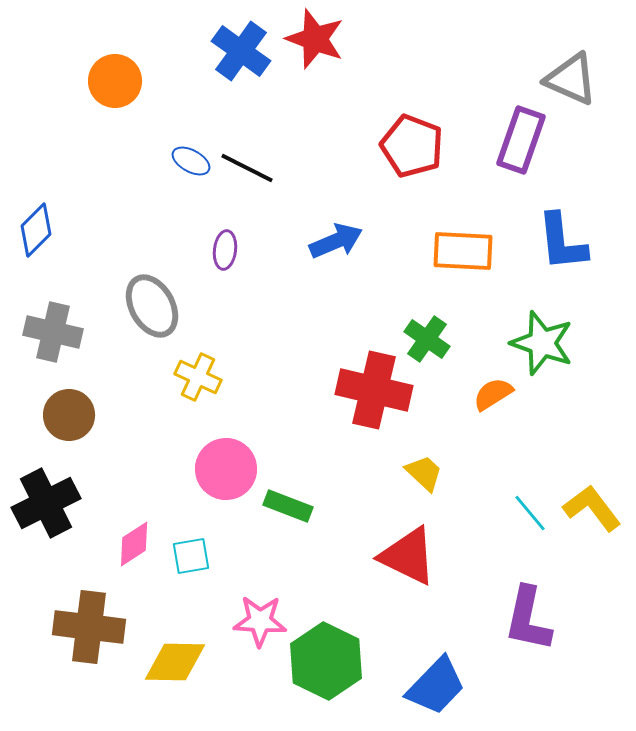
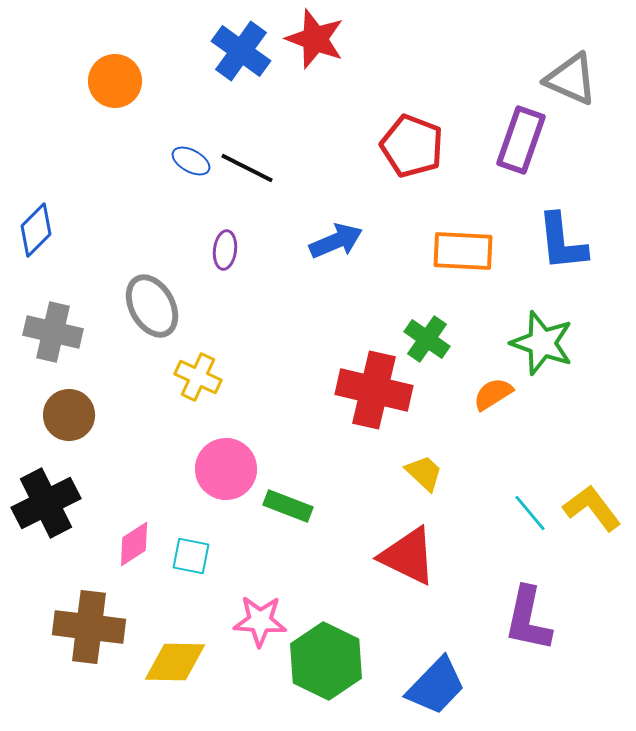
cyan square: rotated 21 degrees clockwise
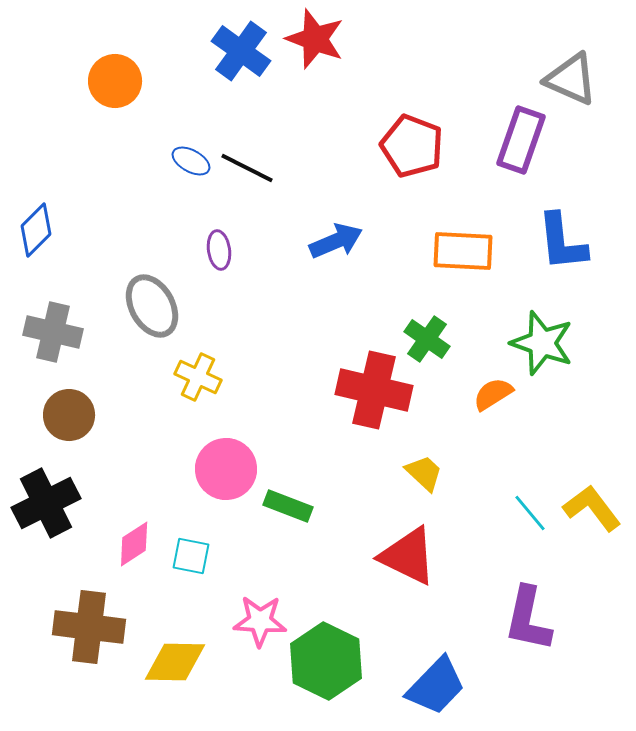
purple ellipse: moved 6 px left; rotated 15 degrees counterclockwise
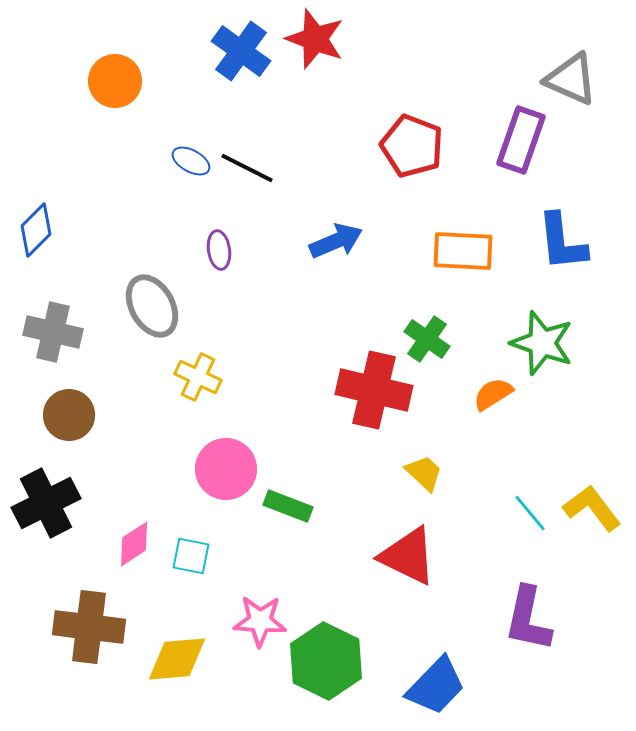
yellow diamond: moved 2 px right, 3 px up; rotated 6 degrees counterclockwise
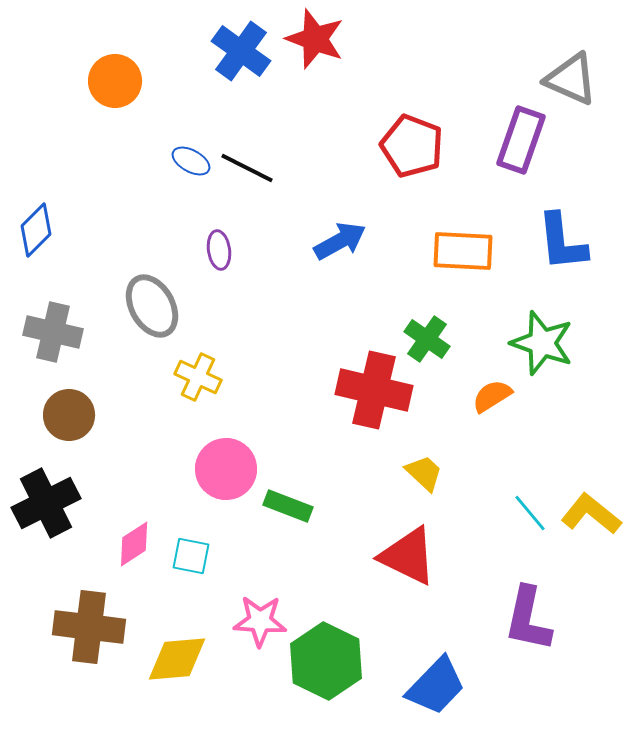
blue arrow: moved 4 px right; rotated 6 degrees counterclockwise
orange semicircle: moved 1 px left, 2 px down
yellow L-shape: moved 1 px left, 6 px down; rotated 14 degrees counterclockwise
